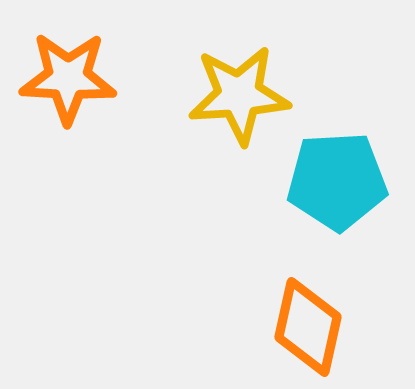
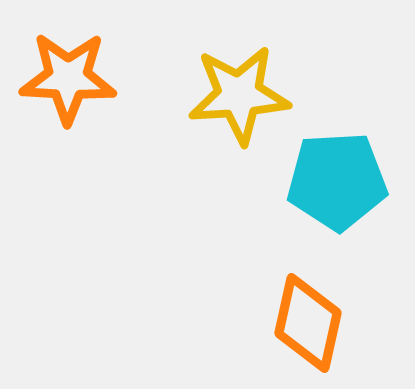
orange diamond: moved 4 px up
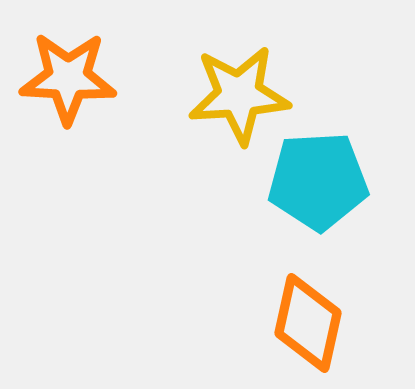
cyan pentagon: moved 19 px left
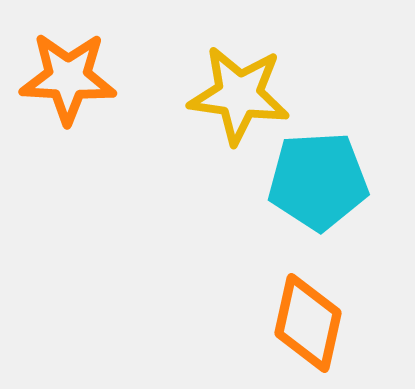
yellow star: rotated 12 degrees clockwise
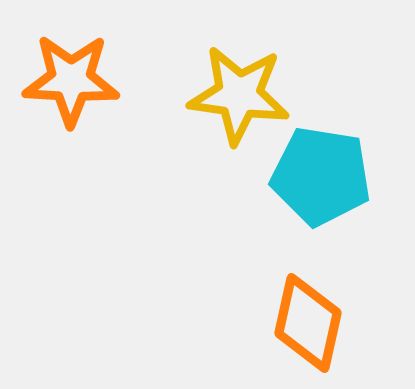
orange star: moved 3 px right, 2 px down
cyan pentagon: moved 3 px right, 5 px up; rotated 12 degrees clockwise
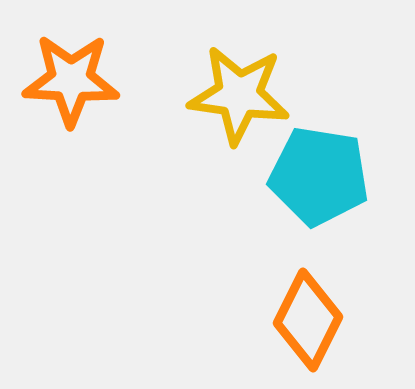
cyan pentagon: moved 2 px left
orange diamond: moved 3 px up; rotated 14 degrees clockwise
